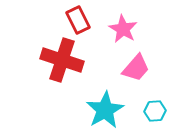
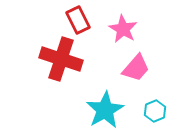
red cross: moved 1 px left, 1 px up
cyan hexagon: rotated 20 degrees counterclockwise
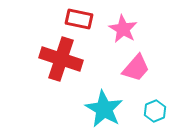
red rectangle: moved 1 px right, 1 px up; rotated 52 degrees counterclockwise
cyan star: moved 1 px left, 1 px up; rotated 12 degrees counterclockwise
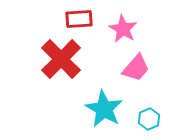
red rectangle: rotated 16 degrees counterclockwise
red cross: rotated 27 degrees clockwise
cyan hexagon: moved 6 px left, 8 px down
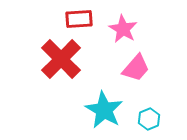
cyan star: moved 1 px down
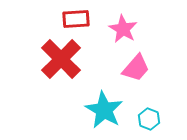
red rectangle: moved 3 px left
cyan hexagon: rotated 15 degrees counterclockwise
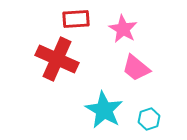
red cross: moved 4 px left; rotated 21 degrees counterclockwise
pink trapezoid: rotated 88 degrees clockwise
cyan hexagon: rotated 20 degrees clockwise
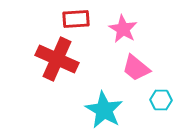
cyan hexagon: moved 12 px right, 19 px up; rotated 20 degrees clockwise
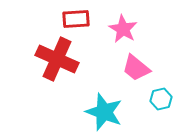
cyan hexagon: moved 1 px up; rotated 15 degrees counterclockwise
cyan star: moved 2 px down; rotated 9 degrees counterclockwise
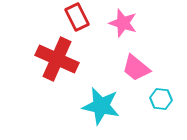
red rectangle: moved 1 px right, 2 px up; rotated 68 degrees clockwise
pink star: moved 6 px up; rotated 12 degrees counterclockwise
cyan hexagon: rotated 20 degrees clockwise
cyan star: moved 3 px left, 6 px up; rotated 9 degrees counterclockwise
